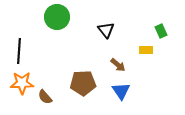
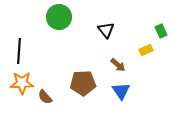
green circle: moved 2 px right
yellow rectangle: rotated 24 degrees counterclockwise
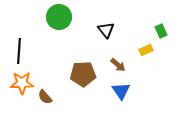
brown pentagon: moved 9 px up
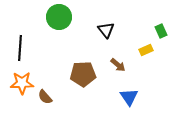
black line: moved 1 px right, 3 px up
blue triangle: moved 8 px right, 6 px down
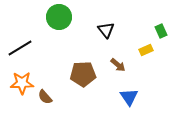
black line: rotated 55 degrees clockwise
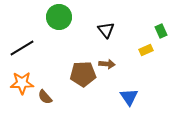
black line: moved 2 px right
brown arrow: moved 11 px left, 1 px up; rotated 35 degrees counterclockwise
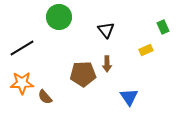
green rectangle: moved 2 px right, 4 px up
brown arrow: rotated 84 degrees clockwise
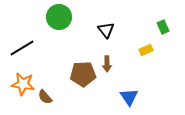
orange star: moved 1 px right, 1 px down; rotated 10 degrees clockwise
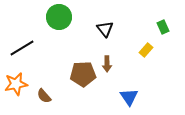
black triangle: moved 1 px left, 1 px up
yellow rectangle: rotated 24 degrees counterclockwise
orange star: moved 7 px left; rotated 20 degrees counterclockwise
brown semicircle: moved 1 px left, 1 px up
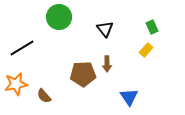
green rectangle: moved 11 px left
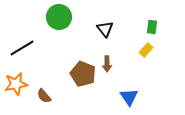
green rectangle: rotated 32 degrees clockwise
brown pentagon: rotated 25 degrees clockwise
